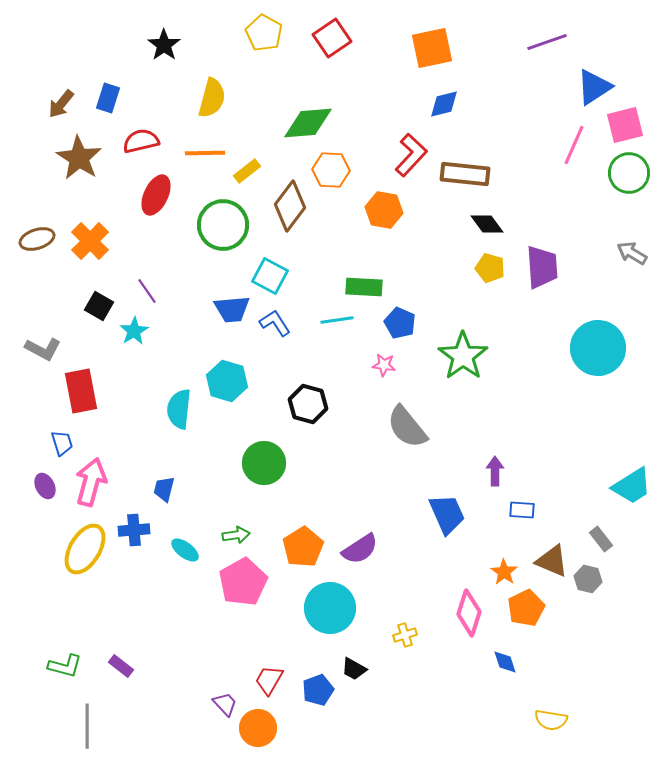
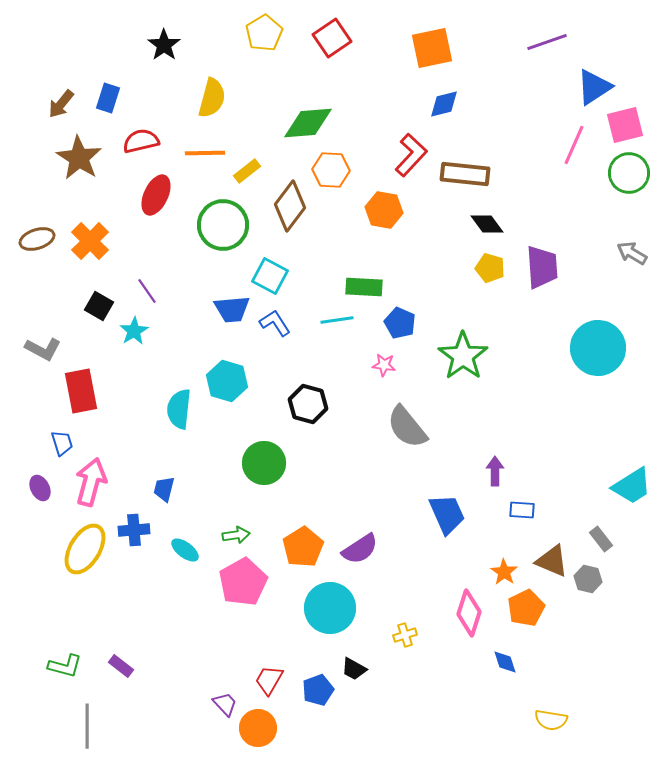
yellow pentagon at (264, 33): rotated 12 degrees clockwise
purple ellipse at (45, 486): moved 5 px left, 2 px down
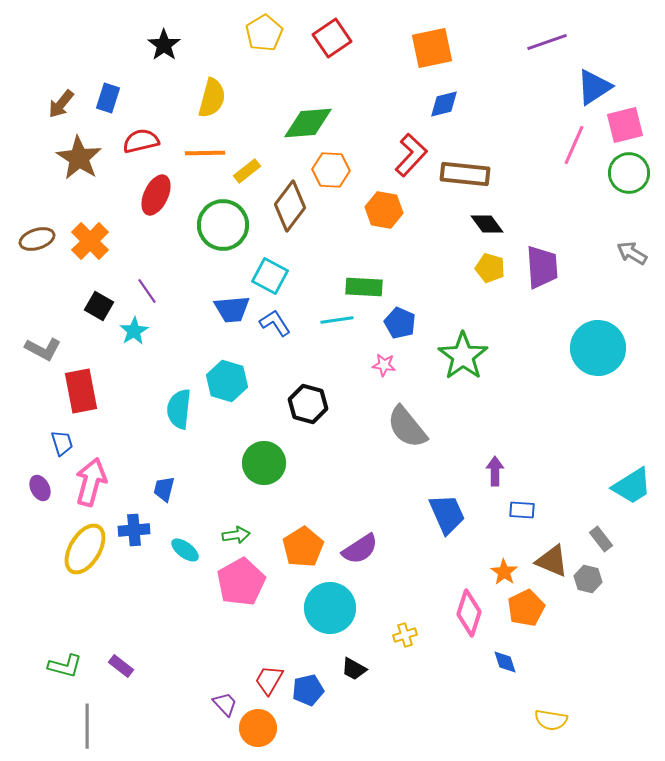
pink pentagon at (243, 582): moved 2 px left
blue pentagon at (318, 690): moved 10 px left; rotated 8 degrees clockwise
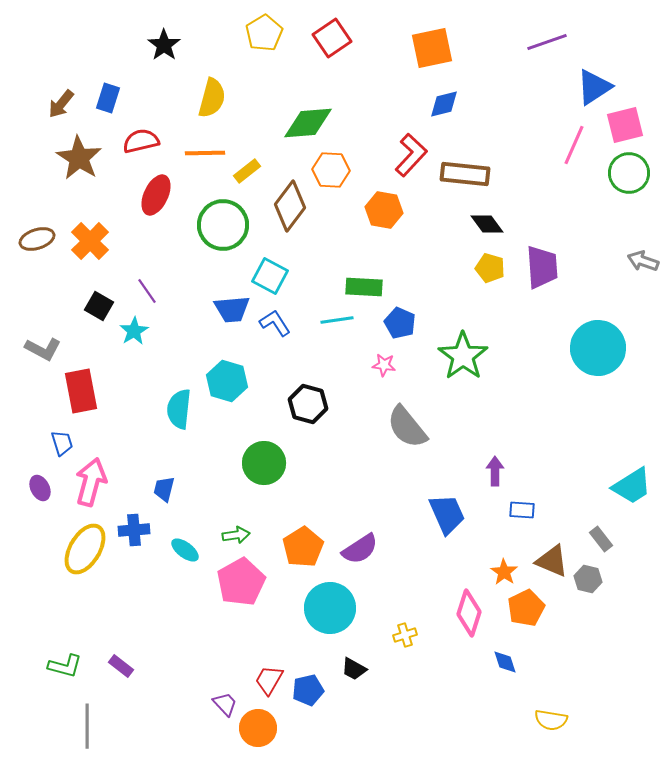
gray arrow at (632, 253): moved 11 px right, 8 px down; rotated 12 degrees counterclockwise
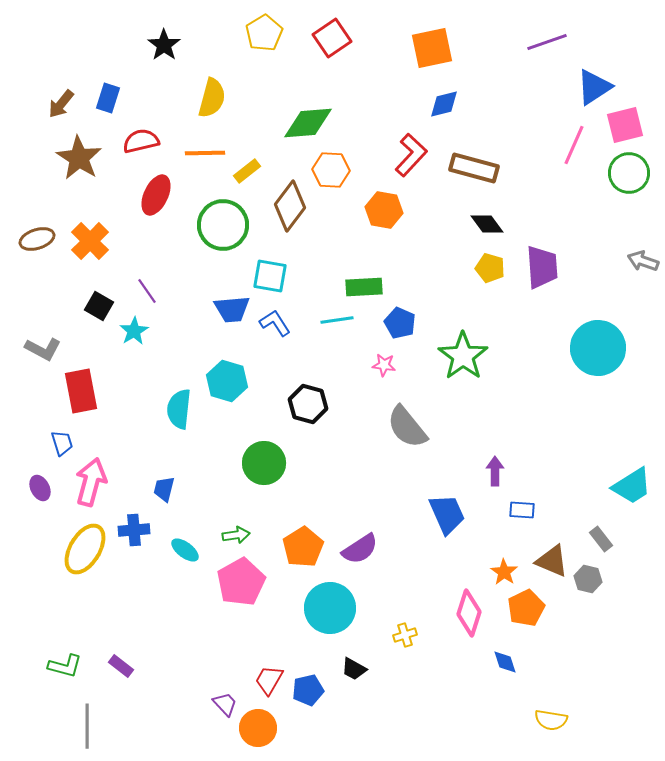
brown rectangle at (465, 174): moved 9 px right, 6 px up; rotated 9 degrees clockwise
cyan square at (270, 276): rotated 18 degrees counterclockwise
green rectangle at (364, 287): rotated 6 degrees counterclockwise
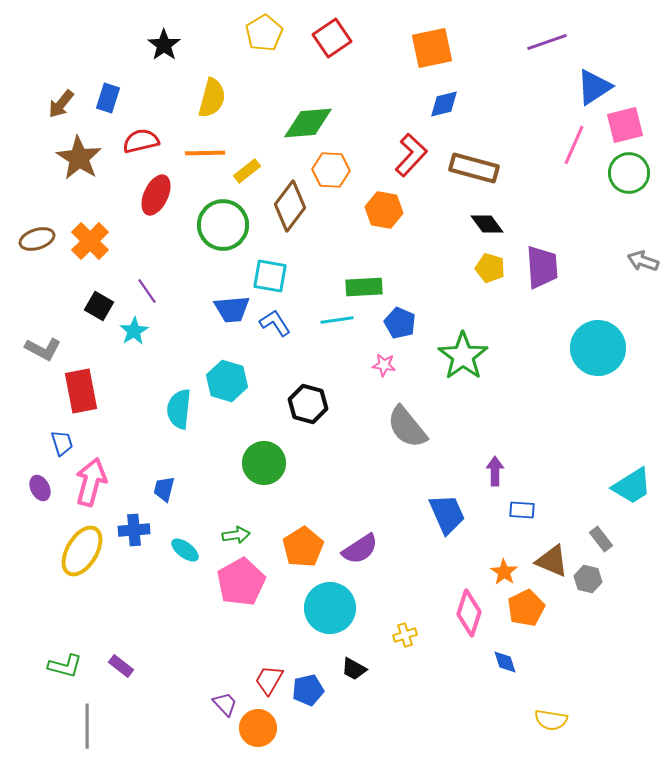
yellow ellipse at (85, 549): moved 3 px left, 2 px down
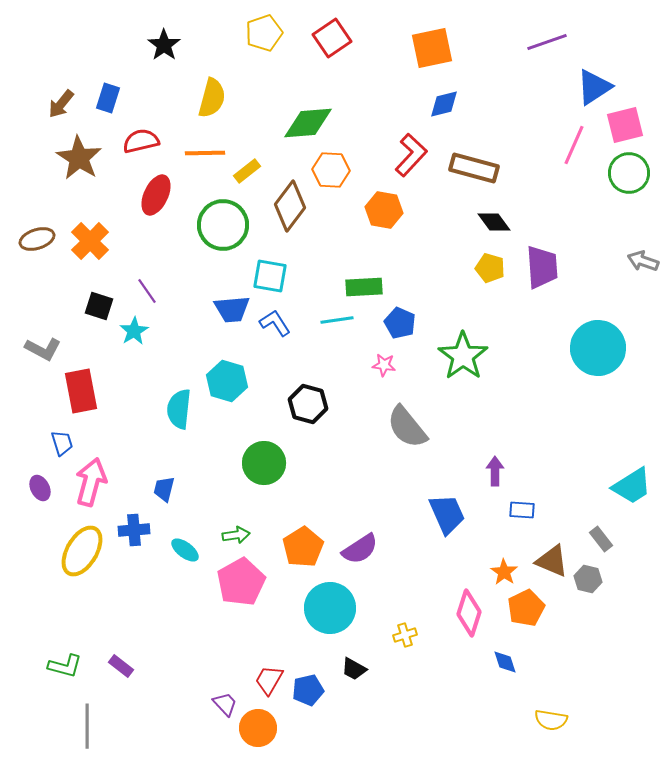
yellow pentagon at (264, 33): rotated 12 degrees clockwise
black diamond at (487, 224): moved 7 px right, 2 px up
black square at (99, 306): rotated 12 degrees counterclockwise
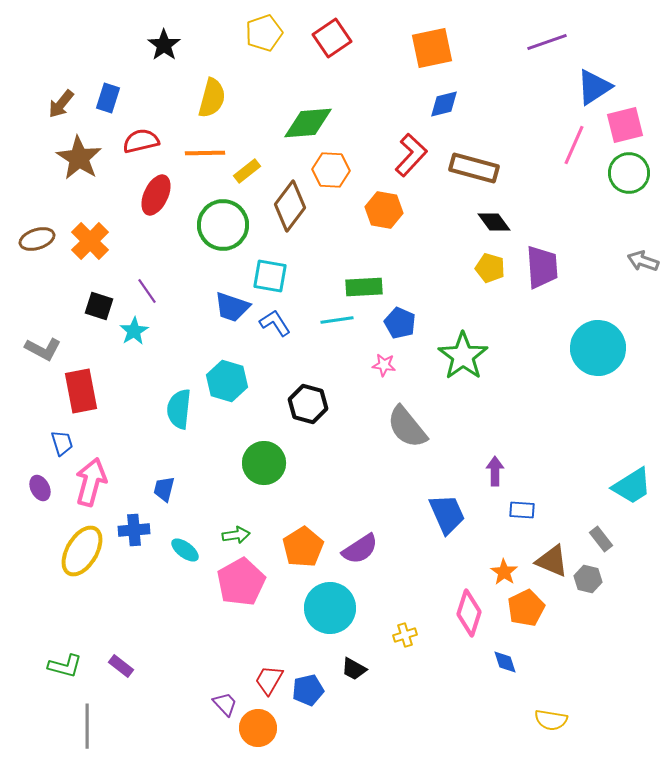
blue trapezoid at (232, 309): moved 2 px up; rotated 24 degrees clockwise
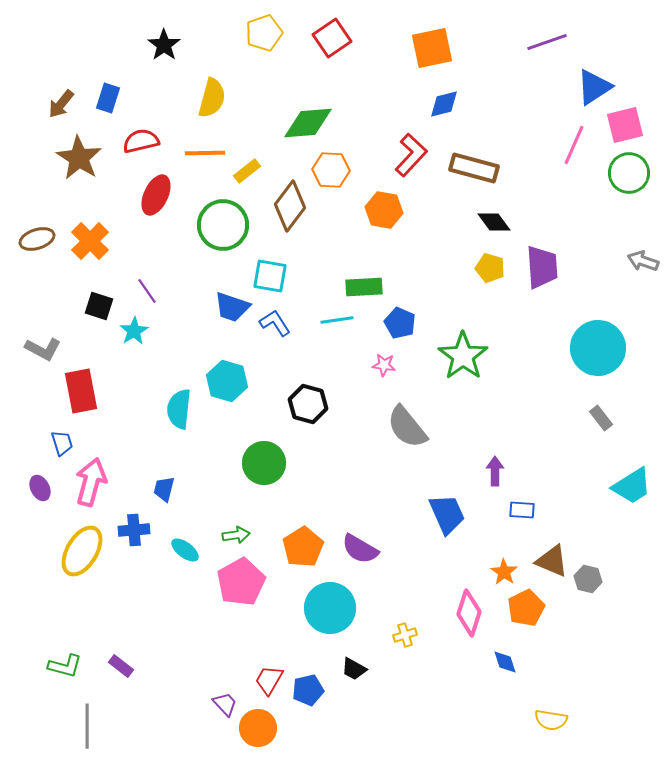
gray rectangle at (601, 539): moved 121 px up
purple semicircle at (360, 549): rotated 63 degrees clockwise
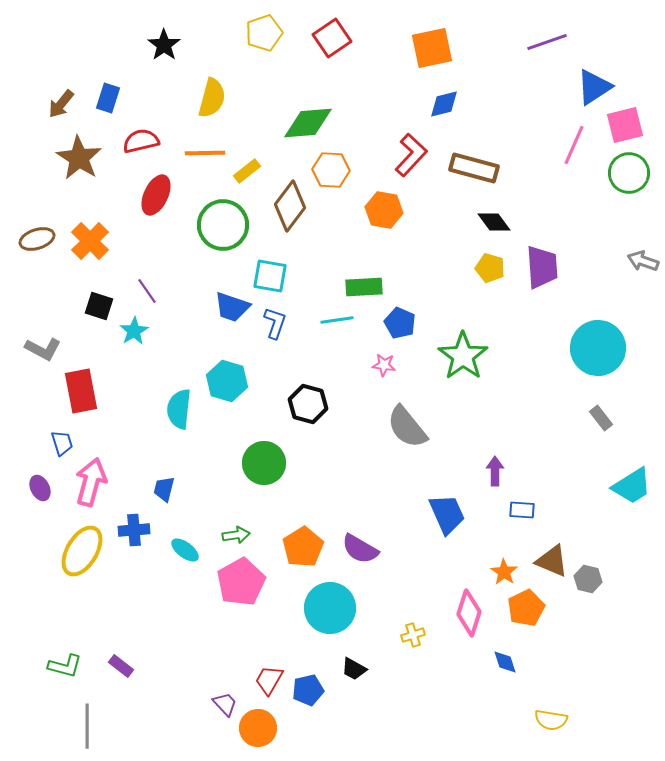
blue L-shape at (275, 323): rotated 52 degrees clockwise
yellow cross at (405, 635): moved 8 px right
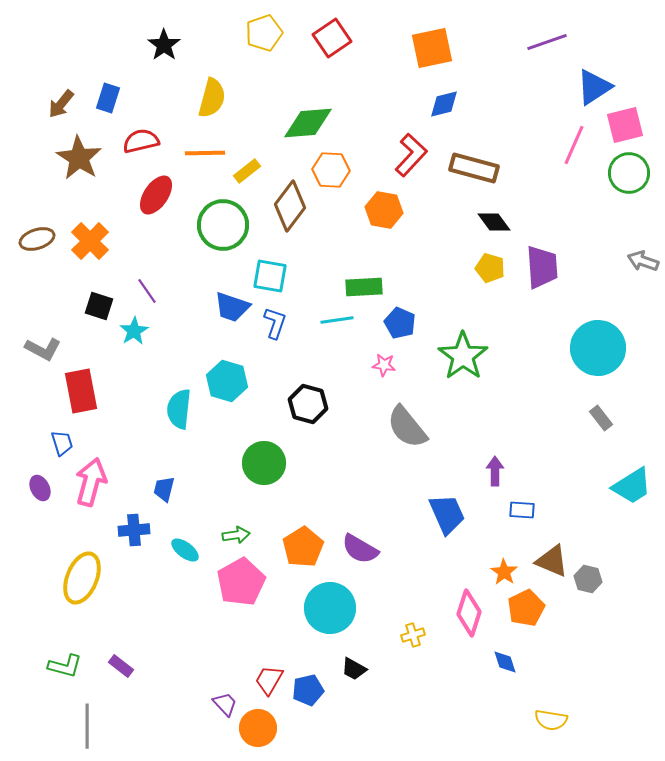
red ellipse at (156, 195): rotated 9 degrees clockwise
yellow ellipse at (82, 551): moved 27 px down; rotated 9 degrees counterclockwise
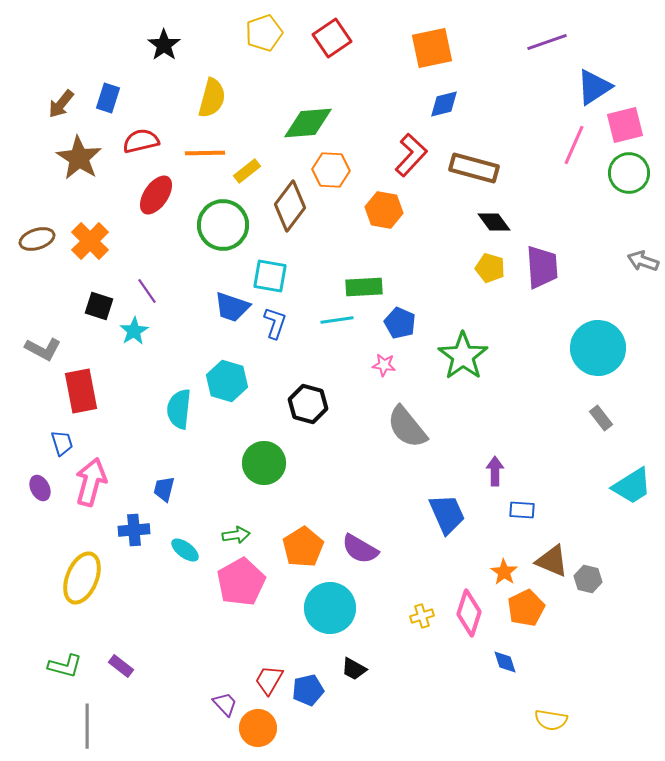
yellow cross at (413, 635): moved 9 px right, 19 px up
